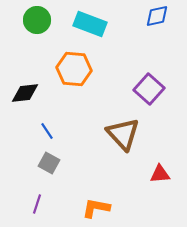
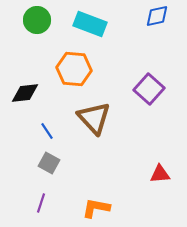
brown triangle: moved 29 px left, 16 px up
purple line: moved 4 px right, 1 px up
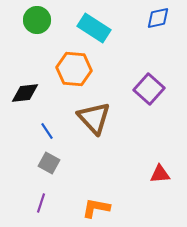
blue diamond: moved 1 px right, 2 px down
cyan rectangle: moved 4 px right, 4 px down; rotated 12 degrees clockwise
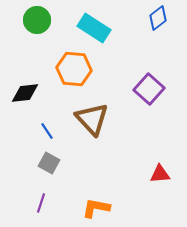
blue diamond: rotated 25 degrees counterclockwise
brown triangle: moved 2 px left, 1 px down
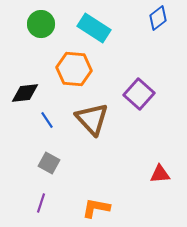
green circle: moved 4 px right, 4 px down
purple square: moved 10 px left, 5 px down
blue line: moved 11 px up
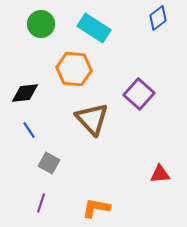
blue line: moved 18 px left, 10 px down
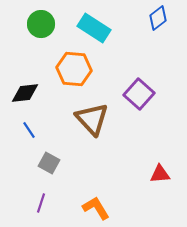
orange L-shape: rotated 48 degrees clockwise
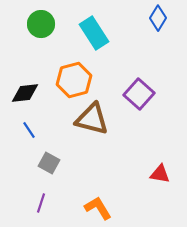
blue diamond: rotated 20 degrees counterclockwise
cyan rectangle: moved 5 px down; rotated 24 degrees clockwise
orange hexagon: moved 11 px down; rotated 20 degrees counterclockwise
brown triangle: rotated 33 degrees counterclockwise
red triangle: rotated 15 degrees clockwise
orange L-shape: moved 2 px right
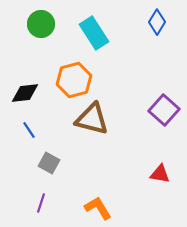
blue diamond: moved 1 px left, 4 px down
purple square: moved 25 px right, 16 px down
